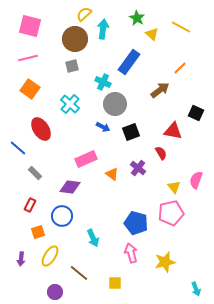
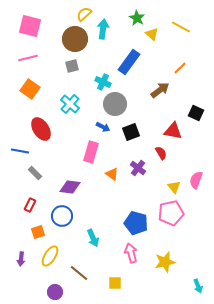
blue line at (18, 148): moved 2 px right, 3 px down; rotated 30 degrees counterclockwise
pink rectangle at (86, 159): moved 5 px right, 7 px up; rotated 50 degrees counterclockwise
cyan arrow at (196, 289): moved 2 px right, 3 px up
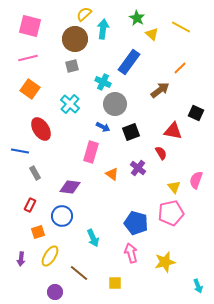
gray rectangle at (35, 173): rotated 16 degrees clockwise
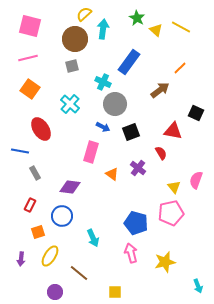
yellow triangle at (152, 34): moved 4 px right, 4 px up
yellow square at (115, 283): moved 9 px down
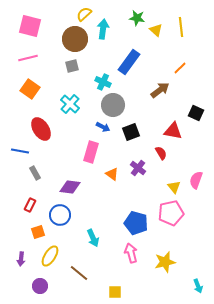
green star at (137, 18): rotated 21 degrees counterclockwise
yellow line at (181, 27): rotated 54 degrees clockwise
gray circle at (115, 104): moved 2 px left, 1 px down
blue circle at (62, 216): moved 2 px left, 1 px up
purple circle at (55, 292): moved 15 px left, 6 px up
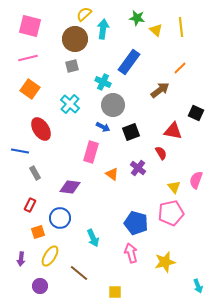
blue circle at (60, 215): moved 3 px down
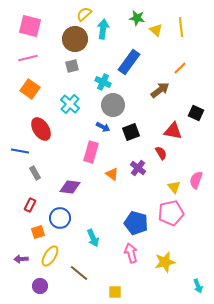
purple arrow at (21, 259): rotated 80 degrees clockwise
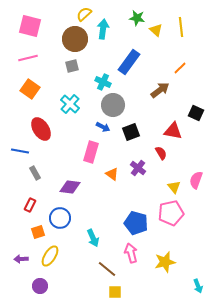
brown line at (79, 273): moved 28 px right, 4 px up
